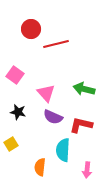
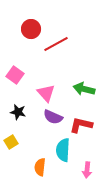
red line: rotated 15 degrees counterclockwise
yellow square: moved 2 px up
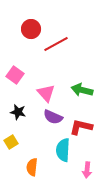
green arrow: moved 2 px left, 1 px down
red L-shape: moved 2 px down
orange semicircle: moved 8 px left
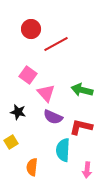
pink square: moved 13 px right
